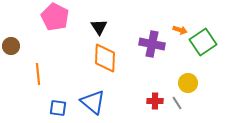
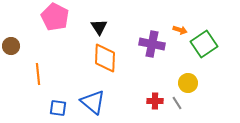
green square: moved 1 px right, 2 px down
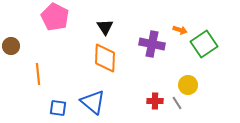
black triangle: moved 6 px right
yellow circle: moved 2 px down
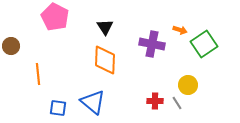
orange diamond: moved 2 px down
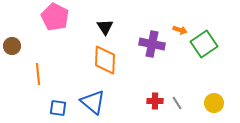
brown circle: moved 1 px right
yellow circle: moved 26 px right, 18 px down
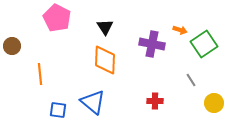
pink pentagon: moved 2 px right, 1 px down
orange line: moved 2 px right
gray line: moved 14 px right, 23 px up
blue square: moved 2 px down
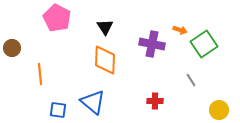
brown circle: moved 2 px down
yellow circle: moved 5 px right, 7 px down
